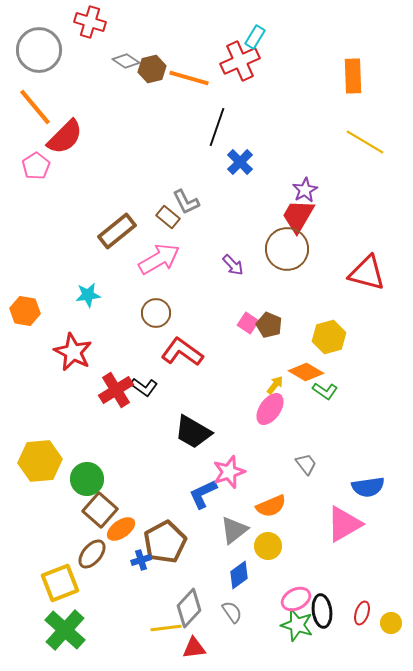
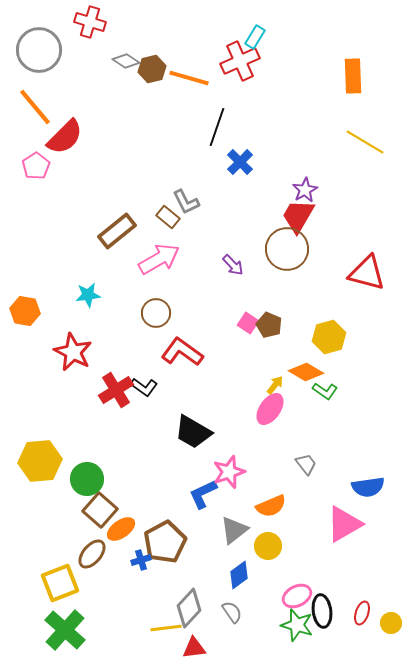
pink ellipse at (296, 599): moved 1 px right, 3 px up
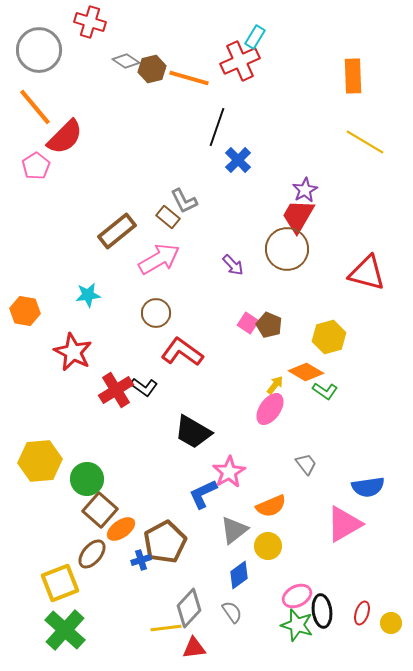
blue cross at (240, 162): moved 2 px left, 2 px up
gray L-shape at (186, 202): moved 2 px left, 1 px up
pink star at (229, 472): rotated 12 degrees counterclockwise
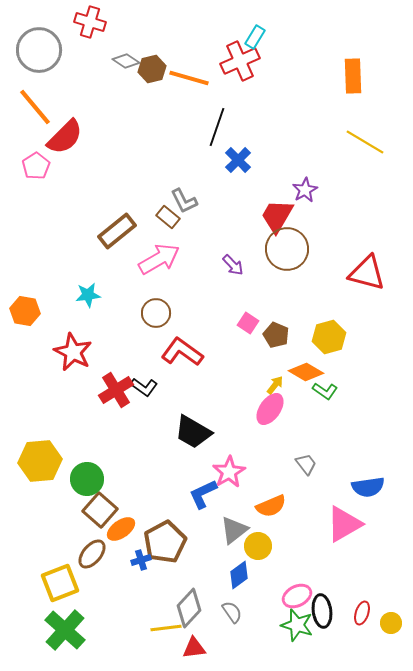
red trapezoid at (298, 216): moved 21 px left
brown pentagon at (269, 325): moved 7 px right, 10 px down
yellow circle at (268, 546): moved 10 px left
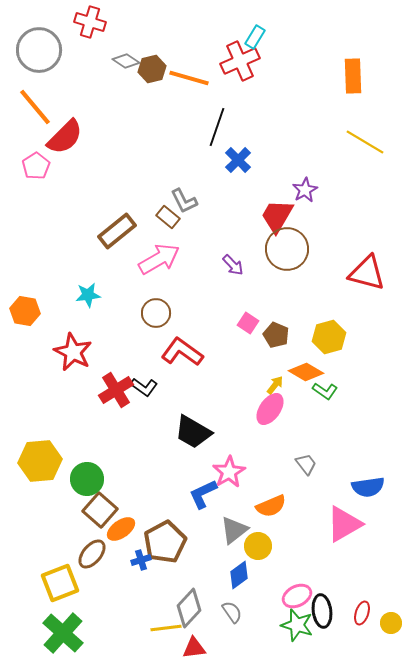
green cross at (65, 630): moved 2 px left, 3 px down
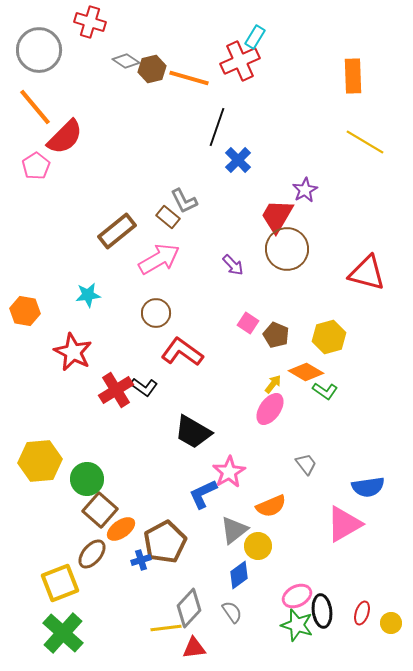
yellow arrow at (275, 385): moved 2 px left, 1 px up
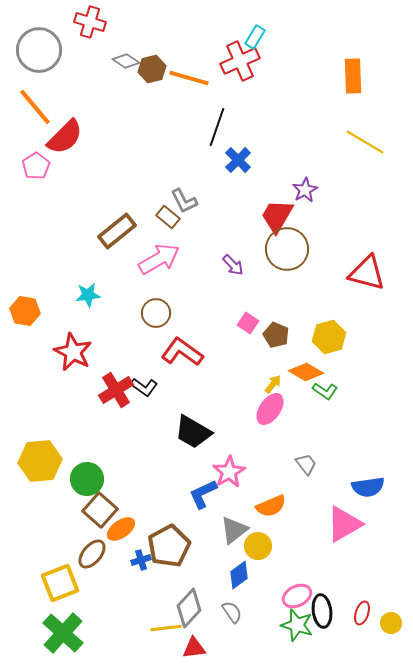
brown pentagon at (165, 542): moved 4 px right, 4 px down
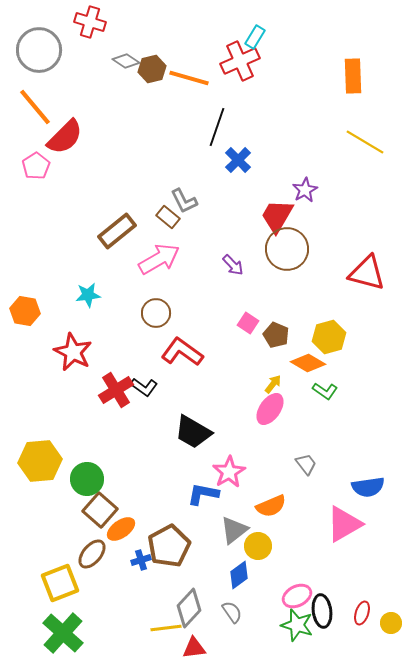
orange diamond at (306, 372): moved 2 px right, 9 px up
blue L-shape at (203, 494): rotated 36 degrees clockwise
